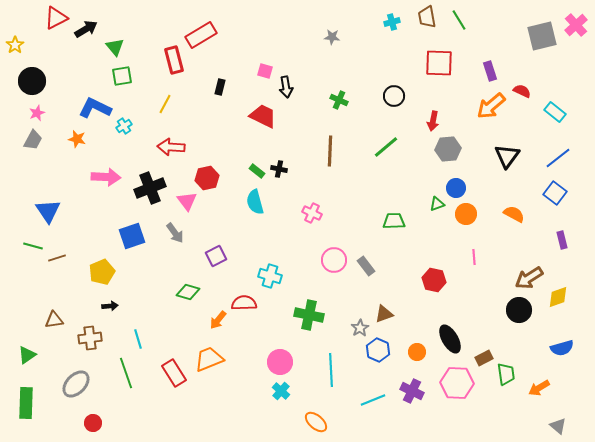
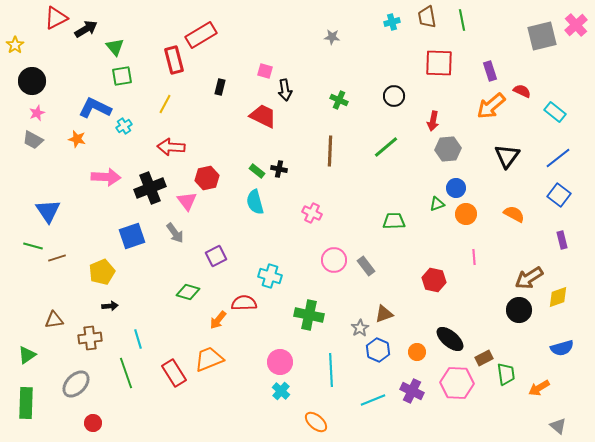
green line at (459, 20): moved 3 px right; rotated 20 degrees clockwise
black arrow at (286, 87): moved 1 px left, 3 px down
gray trapezoid at (33, 140): rotated 90 degrees clockwise
blue square at (555, 193): moved 4 px right, 2 px down
black ellipse at (450, 339): rotated 20 degrees counterclockwise
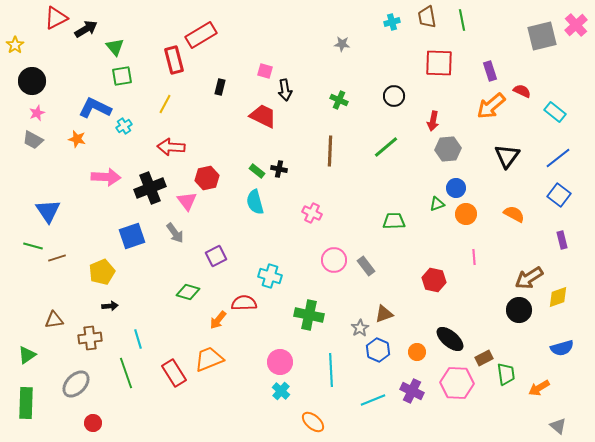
gray star at (332, 37): moved 10 px right, 7 px down
orange ellipse at (316, 422): moved 3 px left
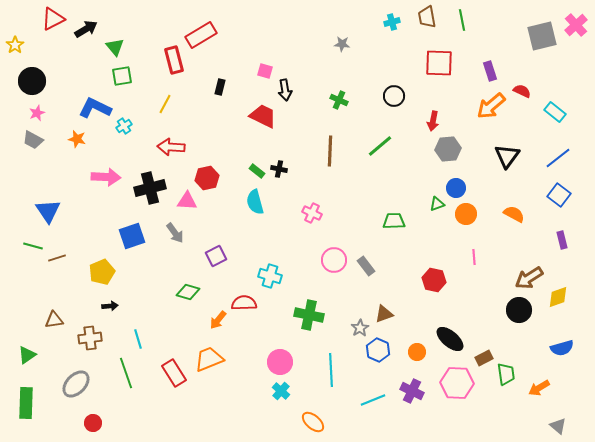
red triangle at (56, 18): moved 3 px left, 1 px down
green line at (386, 147): moved 6 px left, 1 px up
black cross at (150, 188): rotated 8 degrees clockwise
pink triangle at (187, 201): rotated 50 degrees counterclockwise
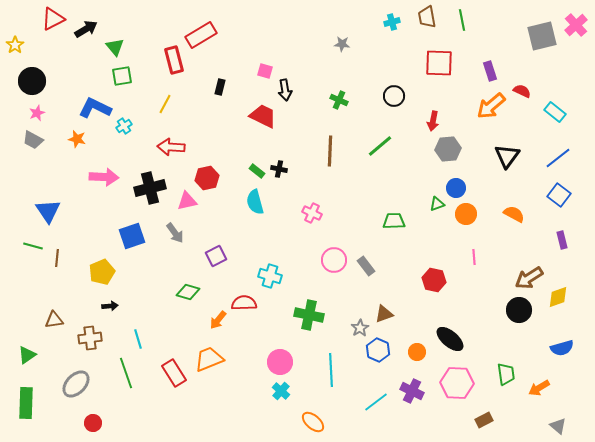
pink arrow at (106, 177): moved 2 px left
pink triangle at (187, 201): rotated 15 degrees counterclockwise
brown line at (57, 258): rotated 66 degrees counterclockwise
brown rectangle at (484, 358): moved 62 px down
cyan line at (373, 400): moved 3 px right, 2 px down; rotated 15 degrees counterclockwise
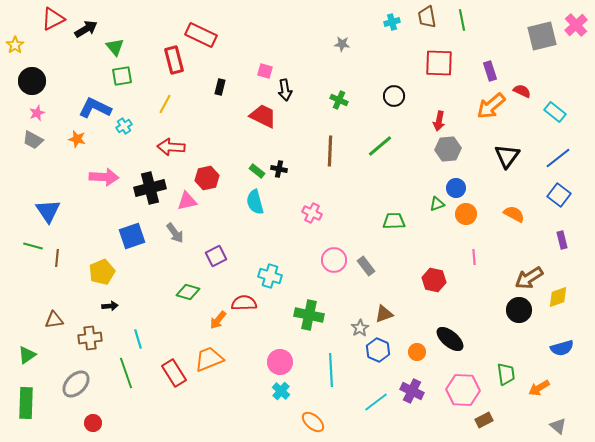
red rectangle at (201, 35): rotated 56 degrees clockwise
red arrow at (433, 121): moved 6 px right
pink hexagon at (457, 383): moved 6 px right, 7 px down
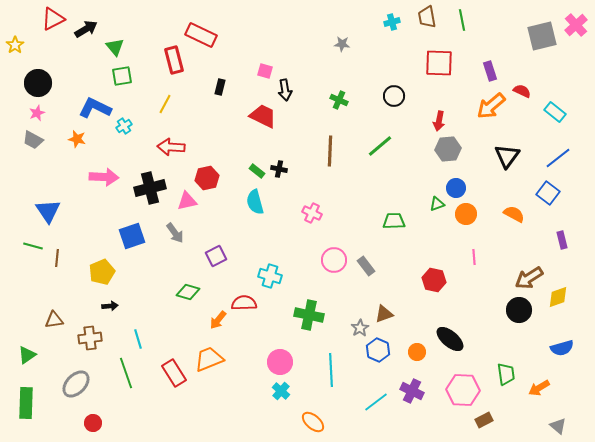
black circle at (32, 81): moved 6 px right, 2 px down
blue square at (559, 195): moved 11 px left, 2 px up
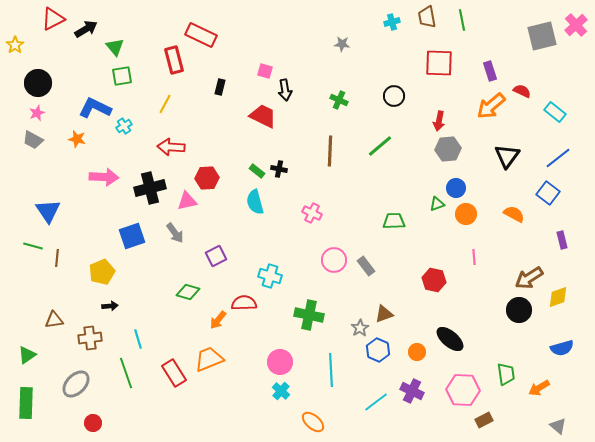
red hexagon at (207, 178): rotated 10 degrees clockwise
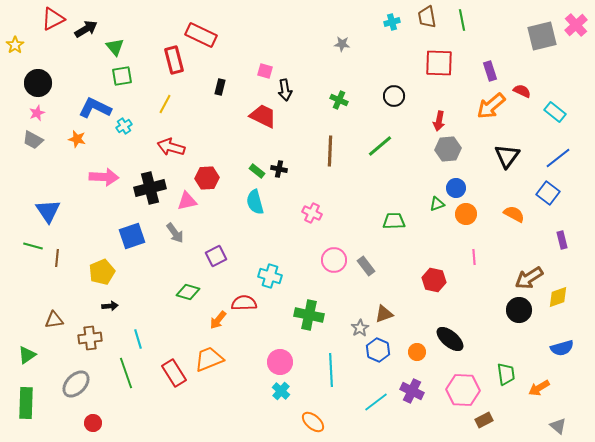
red arrow at (171, 147): rotated 12 degrees clockwise
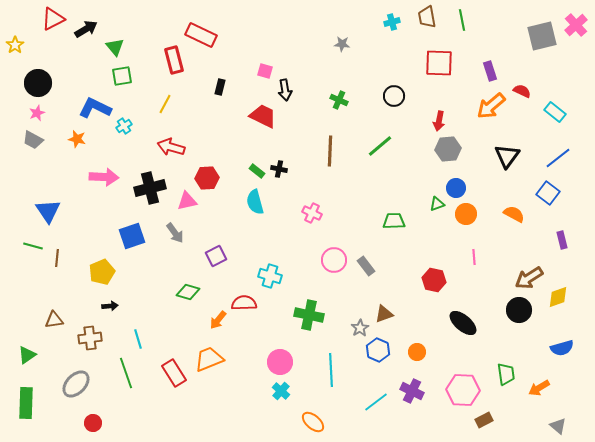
black ellipse at (450, 339): moved 13 px right, 16 px up
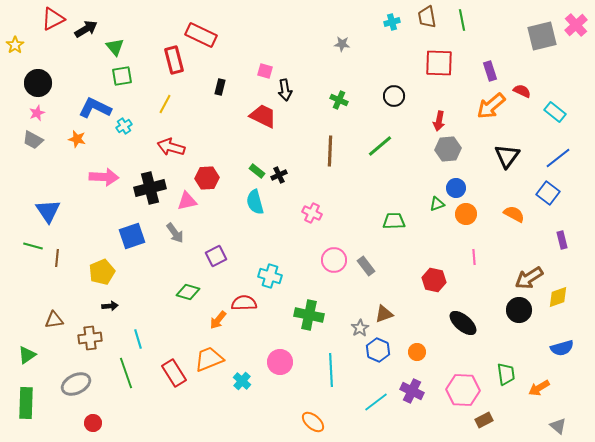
black cross at (279, 169): moved 6 px down; rotated 35 degrees counterclockwise
gray ellipse at (76, 384): rotated 20 degrees clockwise
cyan cross at (281, 391): moved 39 px left, 10 px up
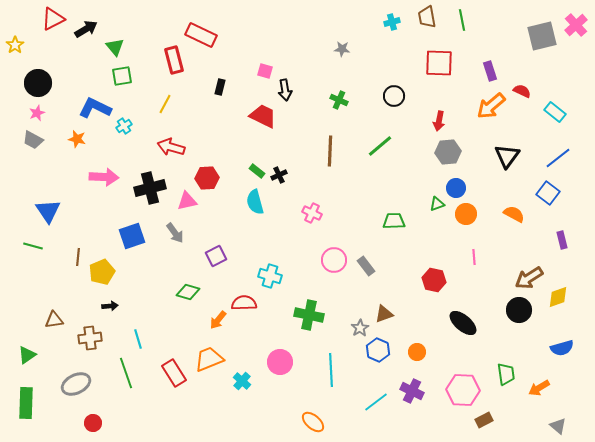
gray star at (342, 44): moved 5 px down
gray hexagon at (448, 149): moved 3 px down
brown line at (57, 258): moved 21 px right, 1 px up
